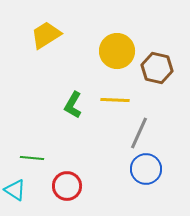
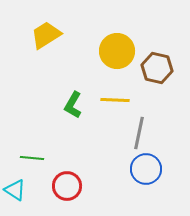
gray line: rotated 12 degrees counterclockwise
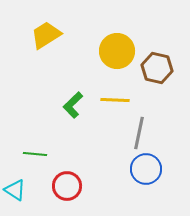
green L-shape: rotated 16 degrees clockwise
green line: moved 3 px right, 4 px up
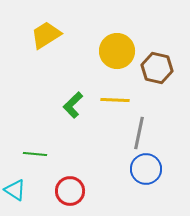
red circle: moved 3 px right, 5 px down
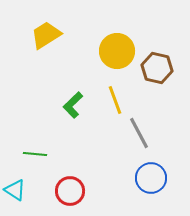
yellow line: rotated 68 degrees clockwise
gray line: rotated 40 degrees counterclockwise
blue circle: moved 5 px right, 9 px down
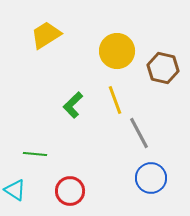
brown hexagon: moved 6 px right
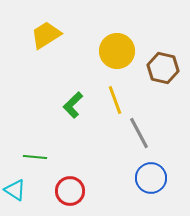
green line: moved 3 px down
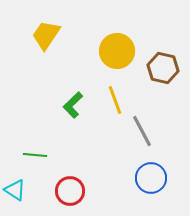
yellow trapezoid: rotated 24 degrees counterclockwise
gray line: moved 3 px right, 2 px up
green line: moved 2 px up
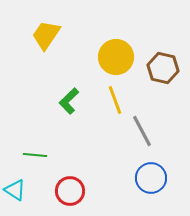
yellow circle: moved 1 px left, 6 px down
green L-shape: moved 4 px left, 4 px up
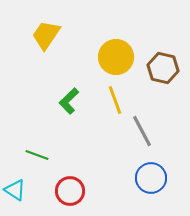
green line: moved 2 px right; rotated 15 degrees clockwise
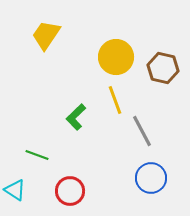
green L-shape: moved 7 px right, 16 px down
